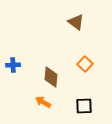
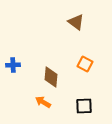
orange square: rotated 14 degrees counterclockwise
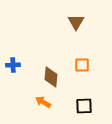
brown triangle: rotated 24 degrees clockwise
orange square: moved 3 px left, 1 px down; rotated 28 degrees counterclockwise
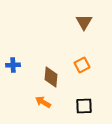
brown triangle: moved 8 px right
orange square: rotated 28 degrees counterclockwise
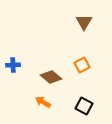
brown diamond: rotated 55 degrees counterclockwise
black square: rotated 30 degrees clockwise
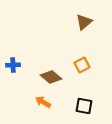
brown triangle: rotated 18 degrees clockwise
black square: rotated 18 degrees counterclockwise
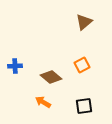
blue cross: moved 2 px right, 1 px down
black square: rotated 18 degrees counterclockwise
